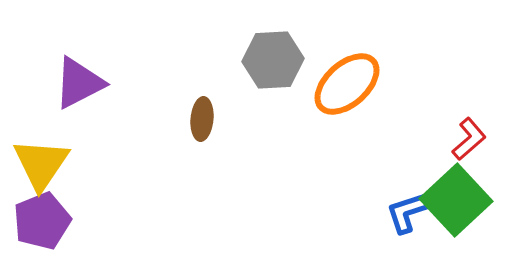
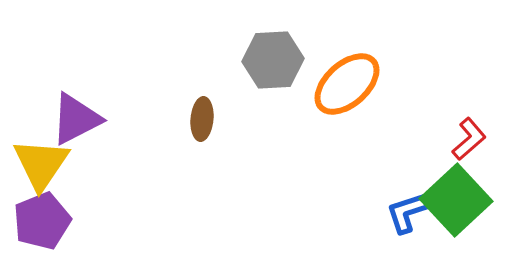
purple triangle: moved 3 px left, 36 px down
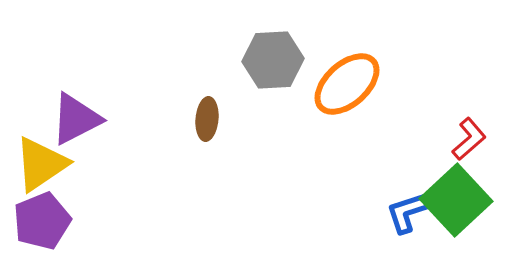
brown ellipse: moved 5 px right
yellow triangle: rotated 22 degrees clockwise
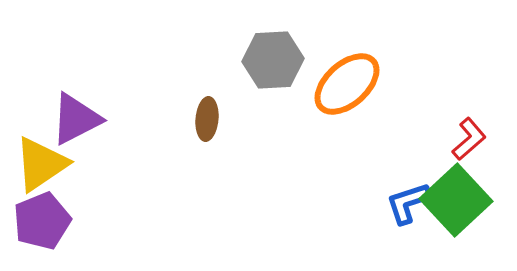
blue L-shape: moved 9 px up
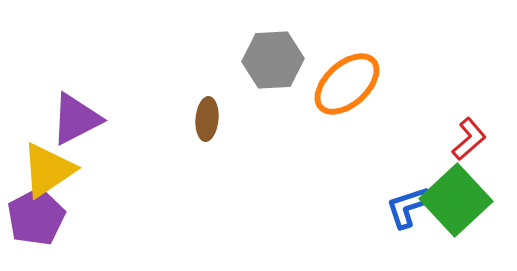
yellow triangle: moved 7 px right, 6 px down
blue L-shape: moved 4 px down
purple pentagon: moved 6 px left, 4 px up; rotated 6 degrees counterclockwise
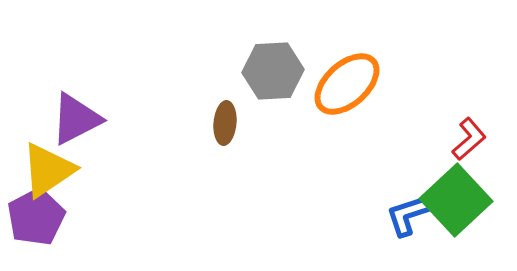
gray hexagon: moved 11 px down
brown ellipse: moved 18 px right, 4 px down
blue L-shape: moved 8 px down
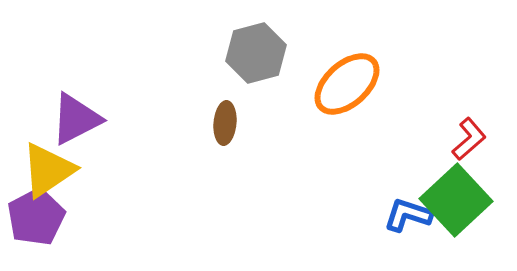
gray hexagon: moved 17 px left, 18 px up; rotated 12 degrees counterclockwise
blue L-shape: rotated 36 degrees clockwise
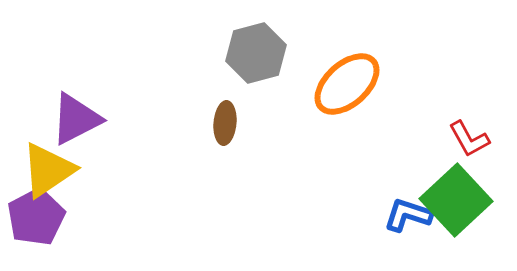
red L-shape: rotated 102 degrees clockwise
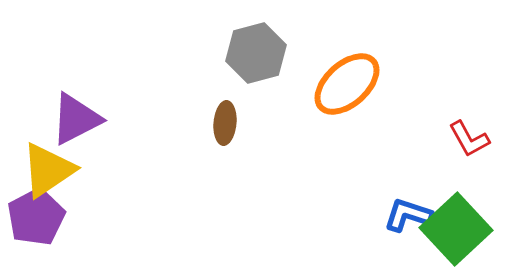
green square: moved 29 px down
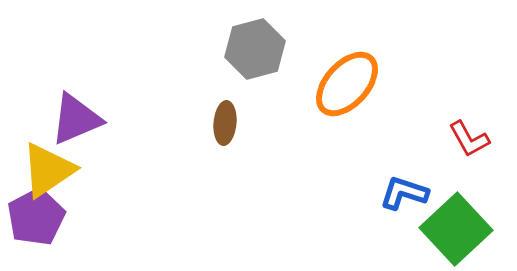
gray hexagon: moved 1 px left, 4 px up
orange ellipse: rotated 6 degrees counterclockwise
purple triangle: rotated 4 degrees clockwise
blue L-shape: moved 4 px left, 22 px up
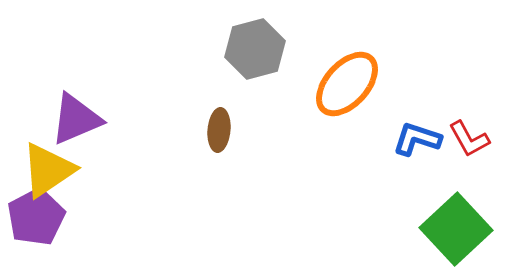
brown ellipse: moved 6 px left, 7 px down
blue L-shape: moved 13 px right, 54 px up
